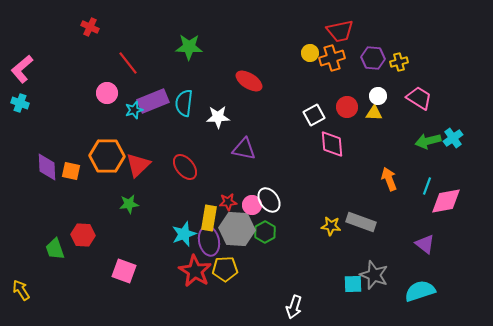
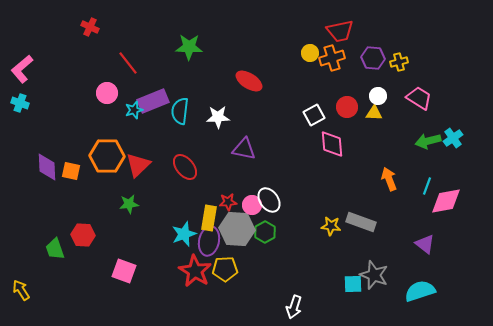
cyan semicircle at (184, 103): moved 4 px left, 8 px down
purple ellipse at (209, 241): rotated 24 degrees clockwise
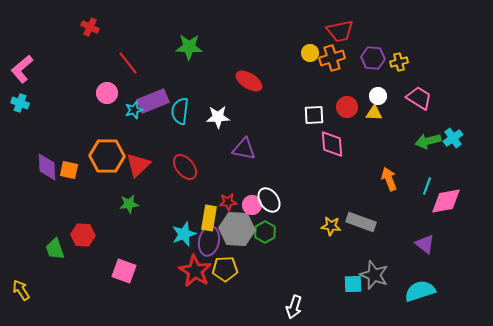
white square at (314, 115): rotated 25 degrees clockwise
orange square at (71, 171): moved 2 px left, 1 px up
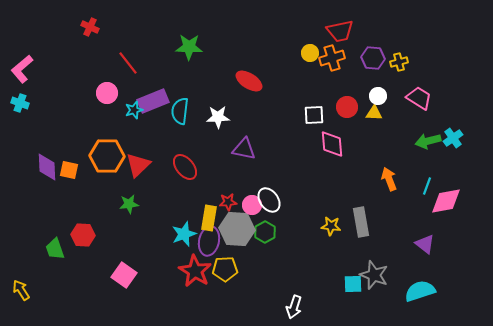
gray rectangle at (361, 222): rotated 60 degrees clockwise
pink square at (124, 271): moved 4 px down; rotated 15 degrees clockwise
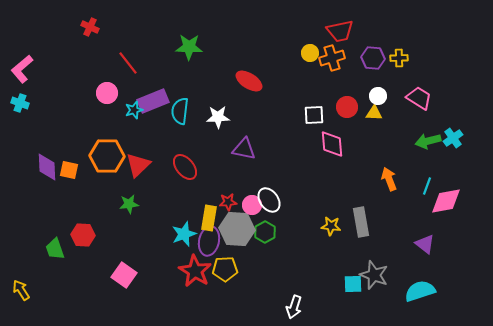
yellow cross at (399, 62): moved 4 px up; rotated 12 degrees clockwise
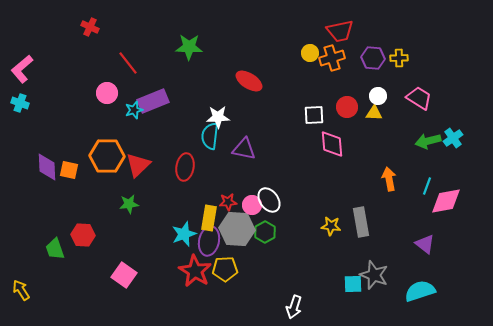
cyan semicircle at (180, 111): moved 30 px right, 25 px down
red ellipse at (185, 167): rotated 48 degrees clockwise
orange arrow at (389, 179): rotated 10 degrees clockwise
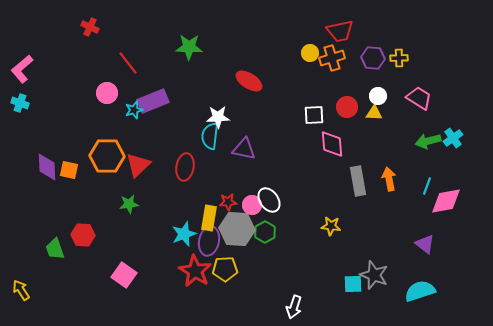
gray rectangle at (361, 222): moved 3 px left, 41 px up
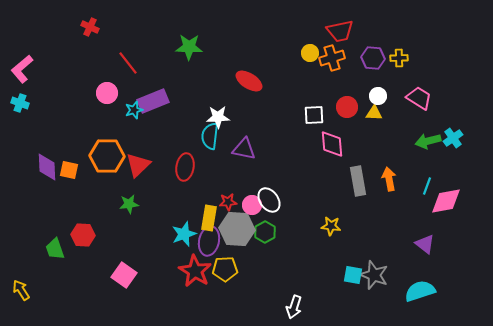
cyan square at (353, 284): moved 9 px up; rotated 12 degrees clockwise
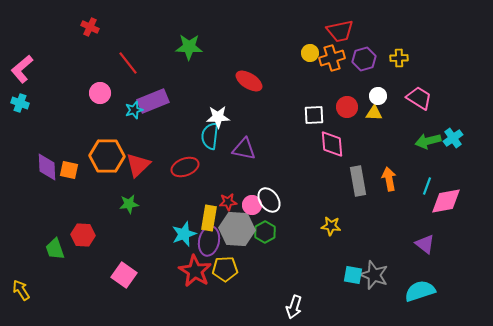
purple hexagon at (373, 58): moved 9 px left, 1 px down; rotated 20 degrees counterclockwise
pink circle at (107, 93): moved 7 px left
red ellipse at (185, 167): rotated 60 degrees clockwise
